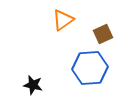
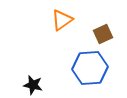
orange triangle: moved 1 px left
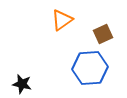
black star: moved 11 px left, 1 px up
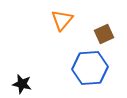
orange triangle: rotated 15 degrees counterclockwise
brown square: moved 1 px right
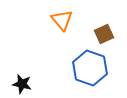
orange triangle: rotated 20 degrees counterclockwise
blue hexagon: rotated 24 degrees clockwise
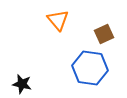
orange triangle: moved 4 px left
blue hexagon: rotated 12 degrees counterclockwise
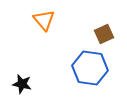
orange triangle: moved 14 px left
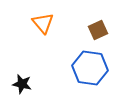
orange triangle: moved 1 px left, 3 px down
brown square: moved 6 px left, 4 px up
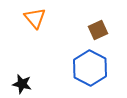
orange triangle: moved 8 px left, 5 px up
blue hexagon: rotated 20 degrees clockwise
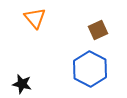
blue hexagon: moved 1 px down
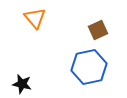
blue hexagon: moved 1 px left, 2 px up; rotated 20 degrees clockwise
